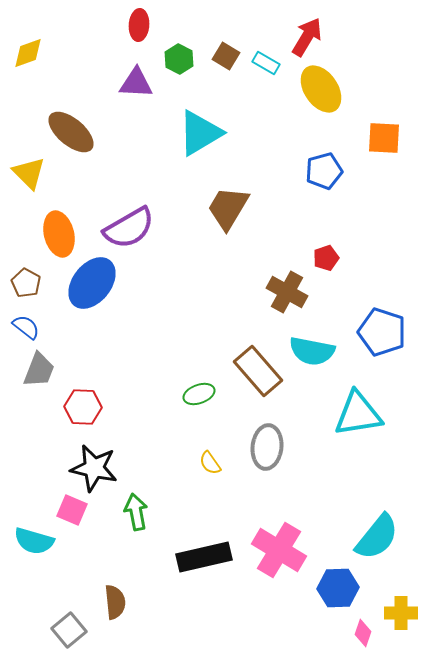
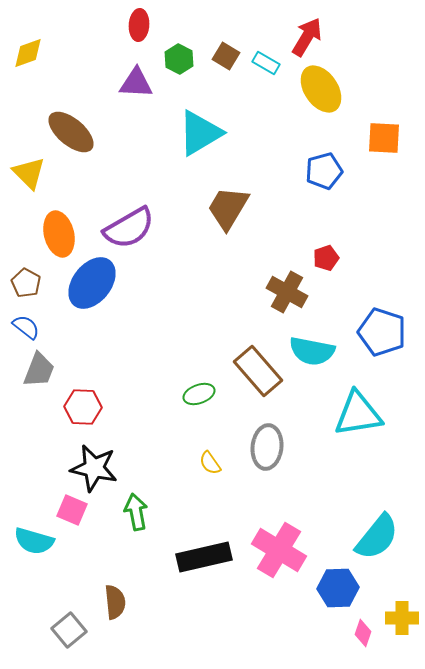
yellow cross at (401, 613): moved 1 px right, 5 px down
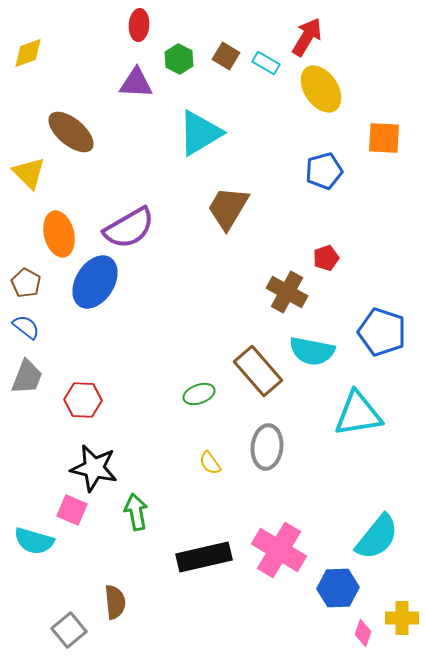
blue ellipse at (92, 283): moved 3 px right, 1 px up; rotated 6 degrees counterclockwise
gray trapezoid at (39, 370): moved 12 px left, 7 px down
red hexagon at (83, 407): moved 7 px up
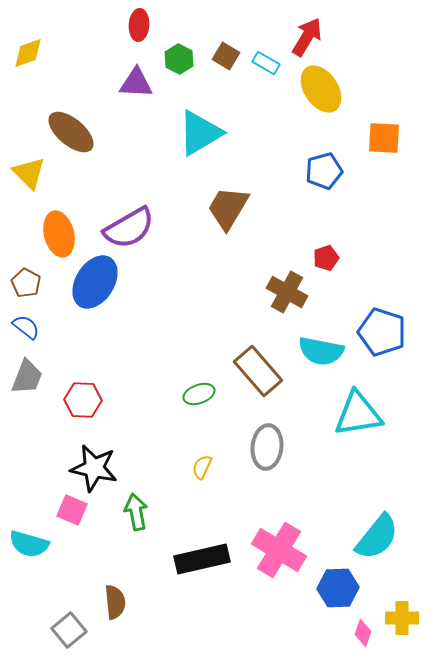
cyan semicircle at (312, 351): moved 9 px right
yellow semicircle at (210, 463): moved 8 px left, 4 px down; rotated 60 degrees clockwise
cyan semicircle at (34, 541): moved 5 px left, 3 px down
black rectangle at (204, 557): moved 2 px left, 2 px down
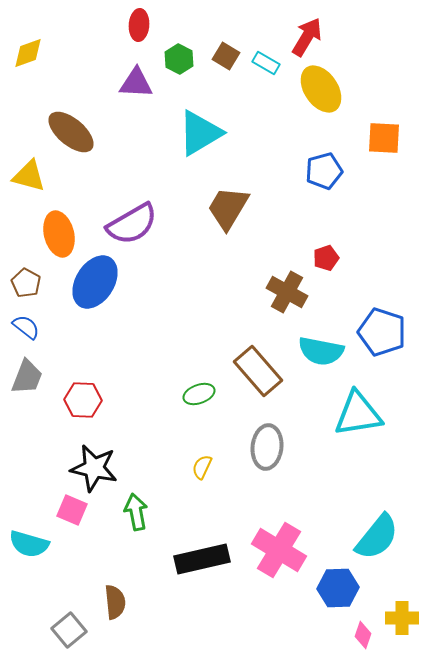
yellow triangle at (29, 173): moved 3 px down; rotated 30 degrees counterclockwise
purple semicircle at (129, 228): moved 3 px right, 4 px up
pink diamond at (363, 633): moved 2 px down
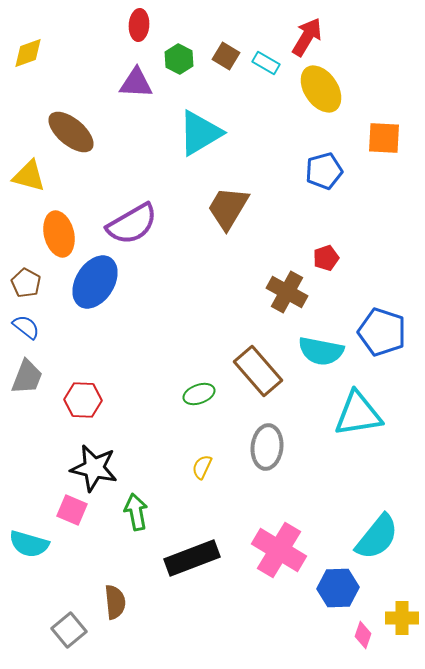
black rectangle at (202, 559): moved 10 px left, 1 px up; rotated 8 degrees counterclockwise
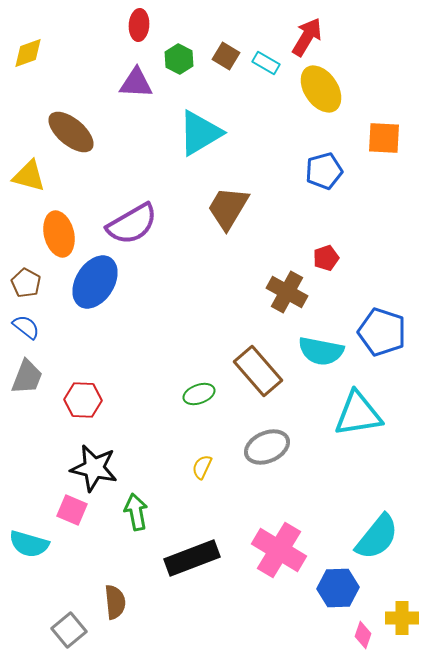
gray ellipse at (267, 447): rotated 60 degrees clockwise
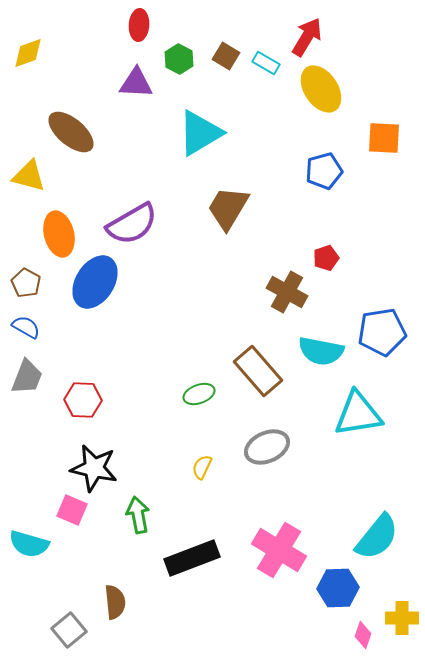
blue semicircle at (26, 327): rotated 8 degrees counterclockwise
blue pentagon at (382, 332): rotated 27 degrees counterclockwise
green arrow at (136, 512): moved 2 px right, 3 px down
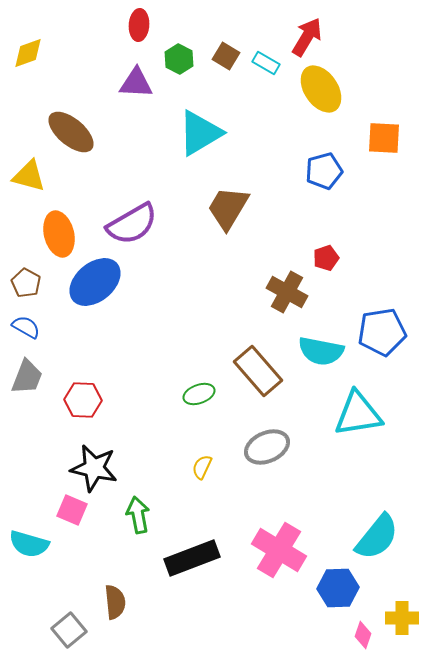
blue ellipse at (95, 282): rotated 18 degrees clockwise
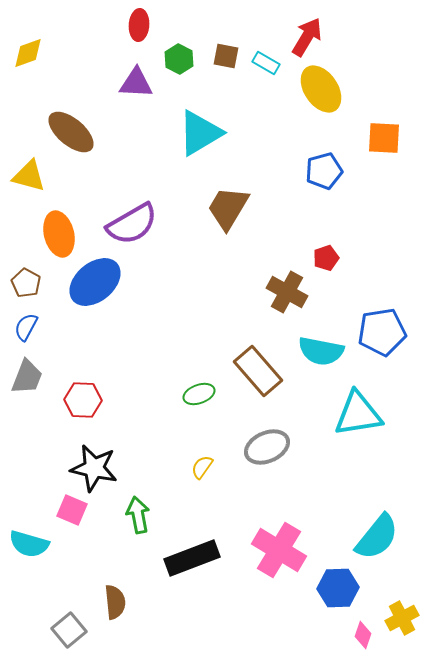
brown square at (226, 56): rotated 20 degrees counterclockwise
blue semicircle at (26, 327): rotated 92 degrees counterclockwise
yellow semicircle at (202, 467): rotated 10 degrees clockwise
yellow cross at (402, 618): rotated 28 degrees counterclockwise
